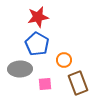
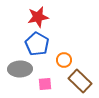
brown rectangle: moved 2 px right, 2 px up; rotated 25 degrees counterclockwise
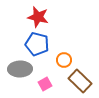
red star: rotated 25 degrees clockwise
blue pentagon: rotated 15 degrees counterclockwise
pink square: rotated 24 degrees counterclockwise
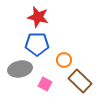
blue pentagon: rotated 15 degrees counterclockwise
gray ellipse: rotated 10 degrees counterclockwise
pink square: rotated 32 degrees counterclockwise
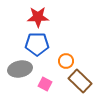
red star: rotated 15 degrees counterclockwise
orange circle: moved 2 px right, 1 px down
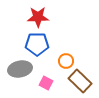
pink square: moved 1 px right, 1 px up
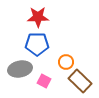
orange circle: moved 1 px down
pink square: moved 2 px left, 2 px up
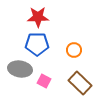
orange circle: moved 8 px right, 12 px up
gray ellipse: rotated 20 degrees clockwise
brown rectangle: moved 2 px down
